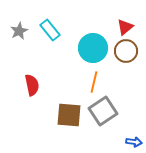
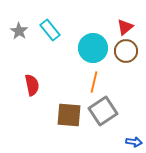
gray star: rotated 12 degrees counterclockwise
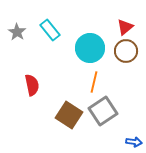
gray star: moved 2 px left, 1 px down
cyan circle: moved 3 px left
brown square: rotated 28 degrees clockwise
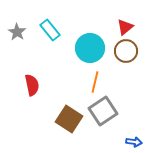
orange line: moved 1 px right
brown square: moved 4 px down
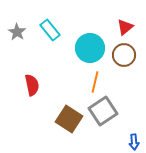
brown circle: moved 2 px left, 4 px down
blue arrow: rotated 77 degrees clockwise
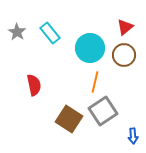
cyan rectangle: moved 3 px down
red semicircle: moved 2 px right
blue arrow: moved 1 px left, 6 px up
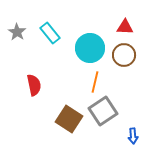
red triangle: rotated 42 degrees clockwise
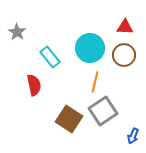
cyan rectangle: moved 24 px down
blue arrow: rotated 28 degrees clockwise
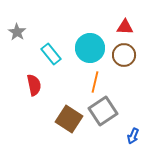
cyan rectangle: moved 1 px right, 3 px up
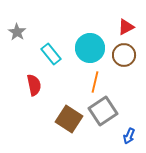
red triangle: moved 1 px right; rotated 30 degrees counterclockwise
blue arrow: moved 4 px left
